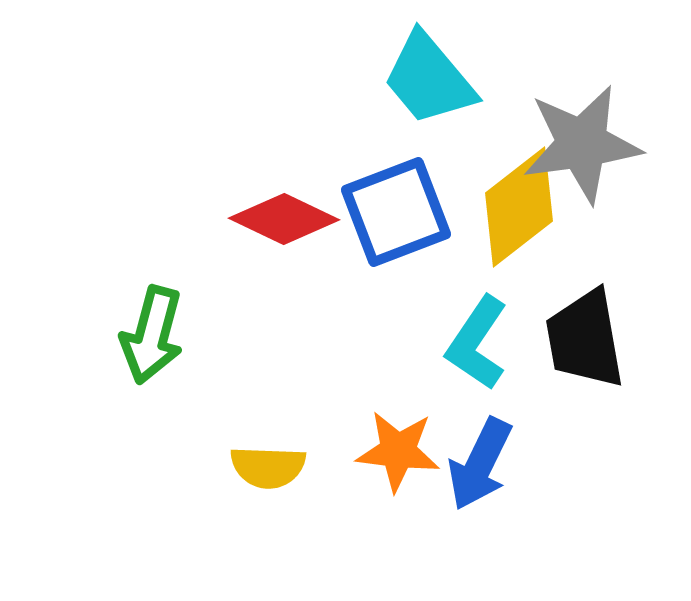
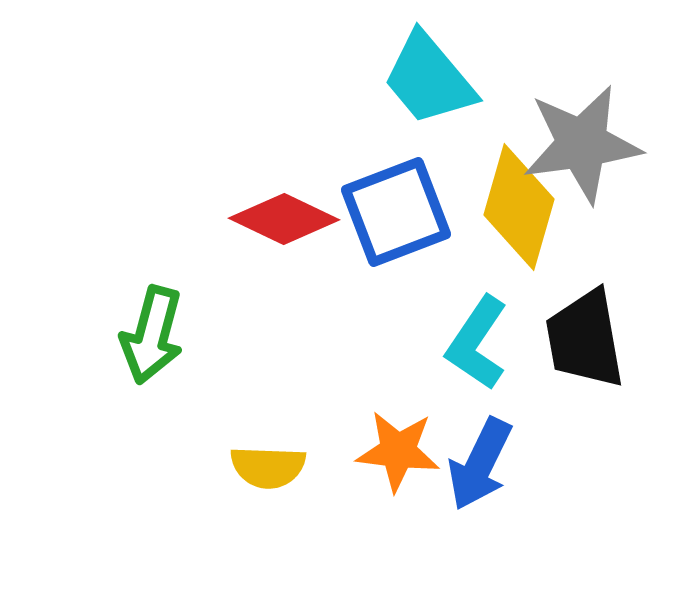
yellow diamond: rotated 36 degrees counterclockwise
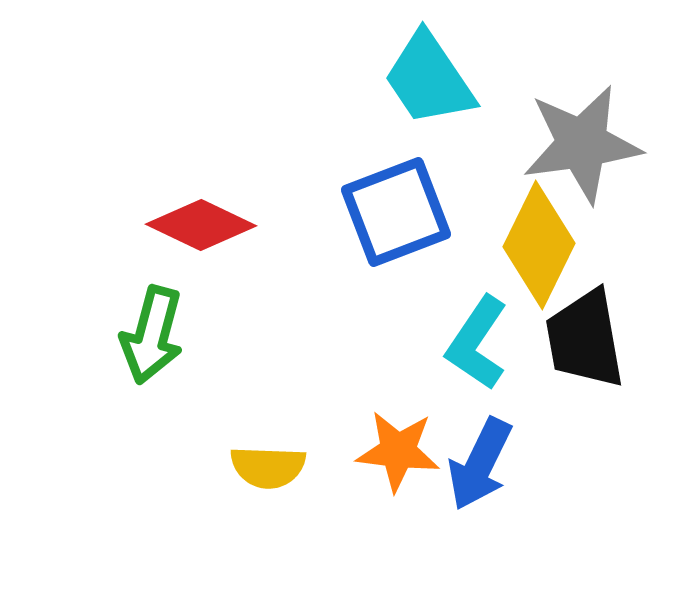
cyan trapezoid: rotated 6 degrees clockwise
yellow diamond: moved 20 px right, 38 px down; rotated 10 degrees clockwise
red diamond: moved 83 px left, 6 px down
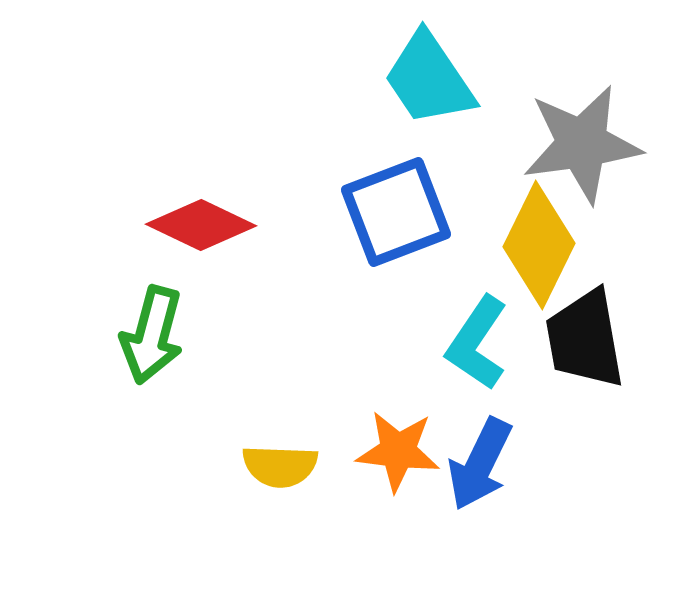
yellow semicircle: moved 12 px right, 1 px up
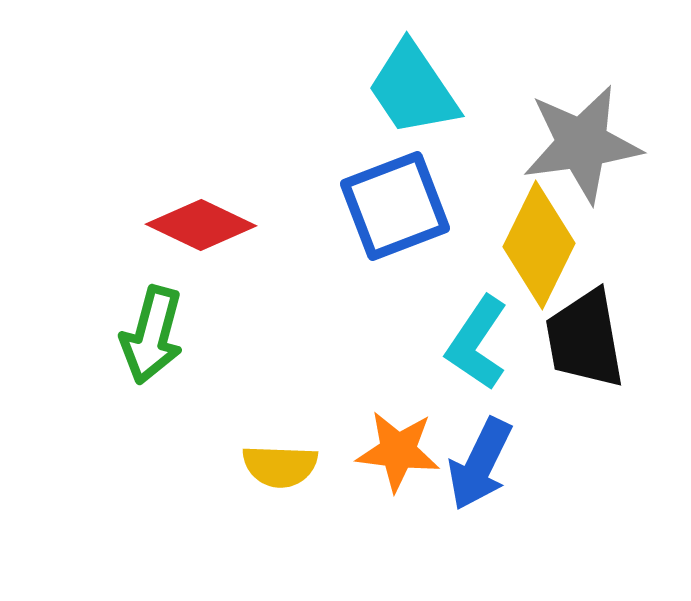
cyan trapezoid: moved 16 px left, 10 px down
blue square: moved 1 px left, 6 px up
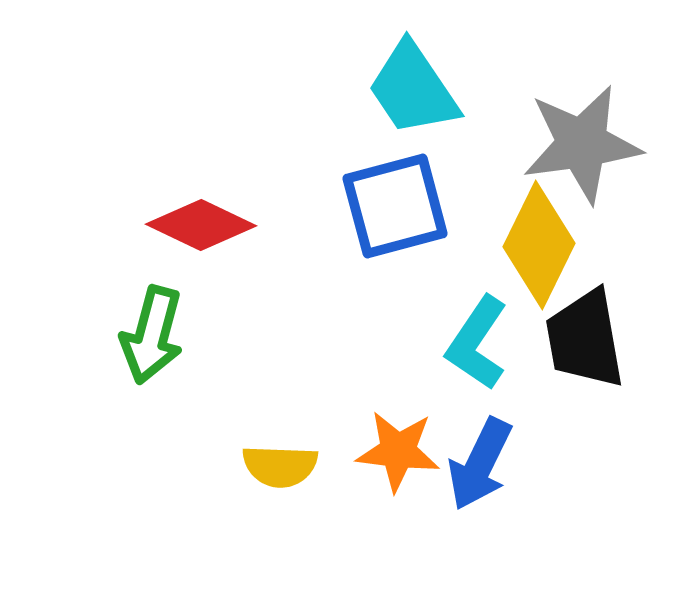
blue square: rotated 6 degrees clockwise
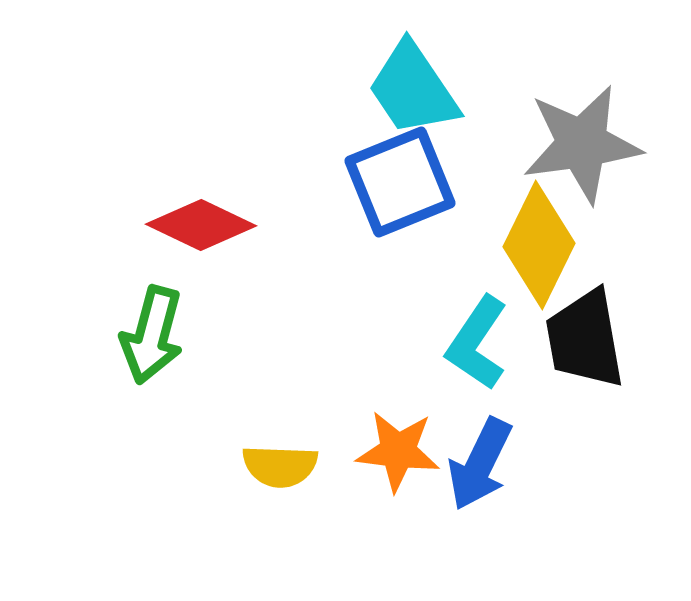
blue square: moved 5 px right, 24 px up; rotated 7 degrees counterclockwise
